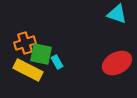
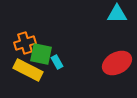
cyan triangle: rotated 20 degrees counterclockwise
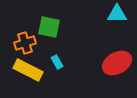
green square: moved 8 px right, 27 px up
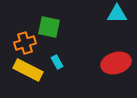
red ellipse: moved 1 px left; rotated 12 degrees clockwise
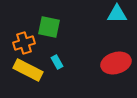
orange cross: moved 1 px left
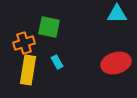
yellow rectangle: rotated 72 degrees clockwise
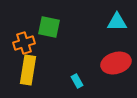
cyan triangle: moved 8 px down
cyan rectangle: moved 20 px right, 19 px down
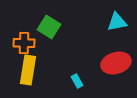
cyan triangle: rotated 10 degrees counterclockwise
green square: rotated 20 degrees clockwise
orange cross: rotated 20 degrees clockwise
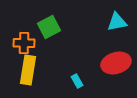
green square: rotated 30 degrees clockwise
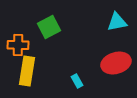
orange cross: moved 6 px left, 2 px down
yellow rectangle: moved 1 px left, 1 px down
